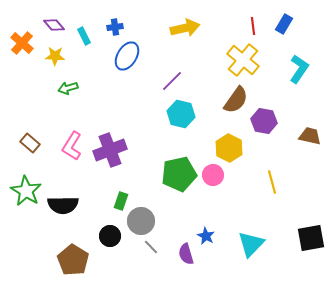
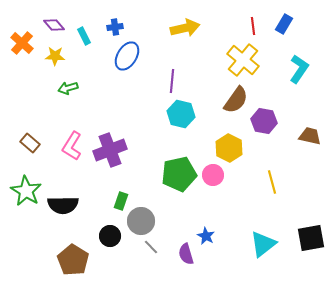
purple line: rotated 40 degrees counterclockwise
cyan triangle: moved 12 px right; rotated 8 degrees clockwise
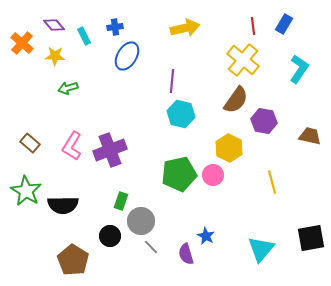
cyan triangle: moved 2 px left, 5 px down; rotated 12 degrees counterclockwise
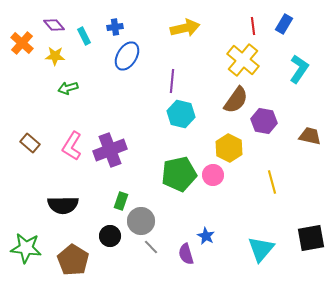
green star: moved 57 px down; rotated 24 degrees counterclockwise
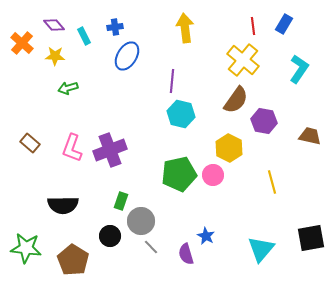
yellow arrow: rotated 84 degrees counterclockwise
pink L-shape: moved 2 px down; rotated 12 degrees counterclockwise
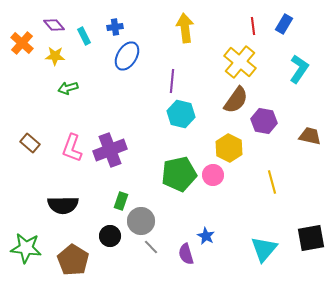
yellow cross: moved 3 px left, 2 px down
cyan triangle: moved 3 px right
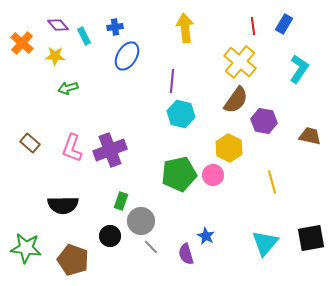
purple diamond: moved 4 px right
cyan triangle: moved 1 px right, 6 px up
brown pentagon: rotated 12 degrees counterclockwise
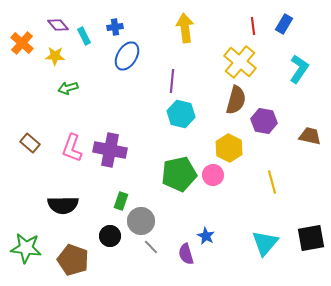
brown semicircle: rotated 20 degrees counterclockwise
purple cross: rotated 32 degrees clockwise
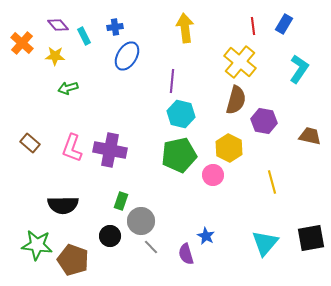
green pentagon: moved 19 px up
green star: moved 11 px right, 3 px up
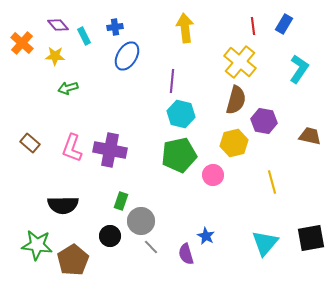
yellow hexagon: moved 5 px right, 5 px up; rotated 20 degrees clockwise
brown pentagon: rotated 20 degrees clockwise
